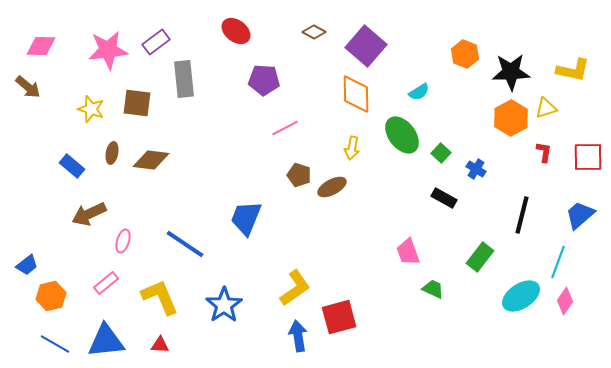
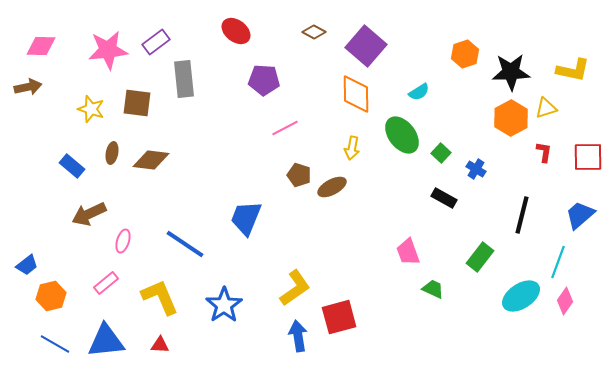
orange hexagon at (465, 54): rotated 20 degrees clockwise
brown arrow at (28, 87): rotated 52 degrees counterclockwise
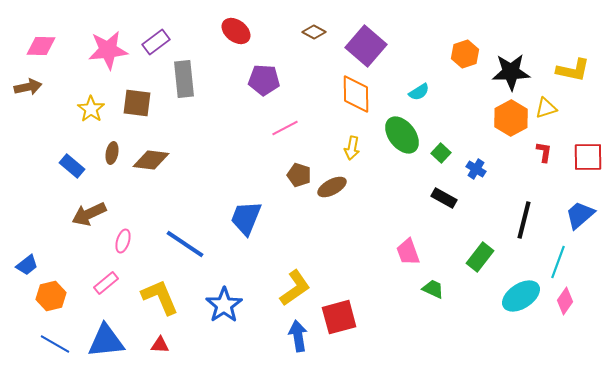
yellow star at (91, 109): rotated 16 degrees clockwise
black line at (522, 215): moved 2 px right, 5 px down
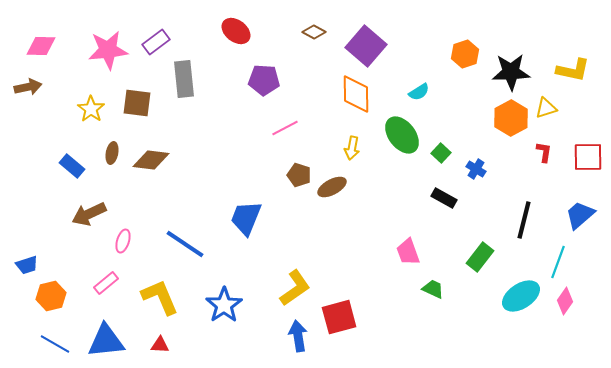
blue trapezoid at (27, 265): rotated 20 degrees clockwise
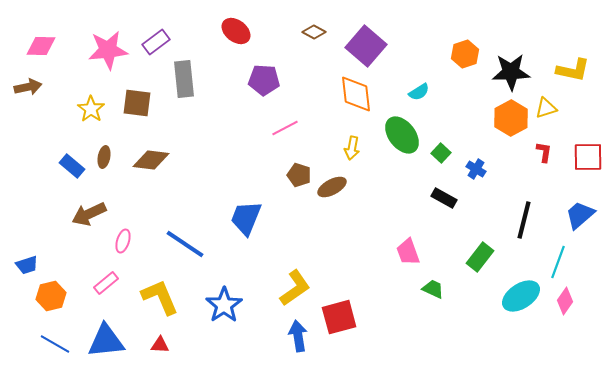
orange diamond at (356, 94): rotated 6 degrees counterclockwise
brown ellipse at (112, 153): moved 8 px left, 4 px down
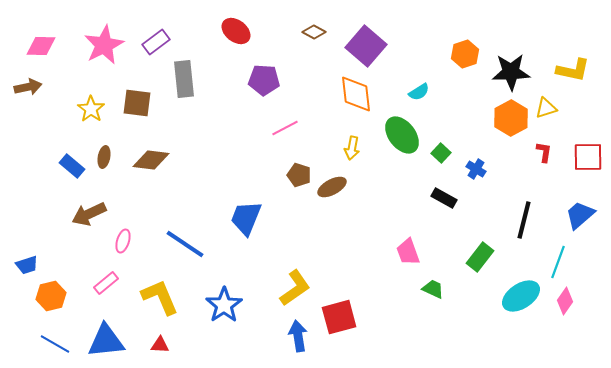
pink star at (108, 50): moved 4 px left, 5 px up; rotated 21 degrees counterclockwise
